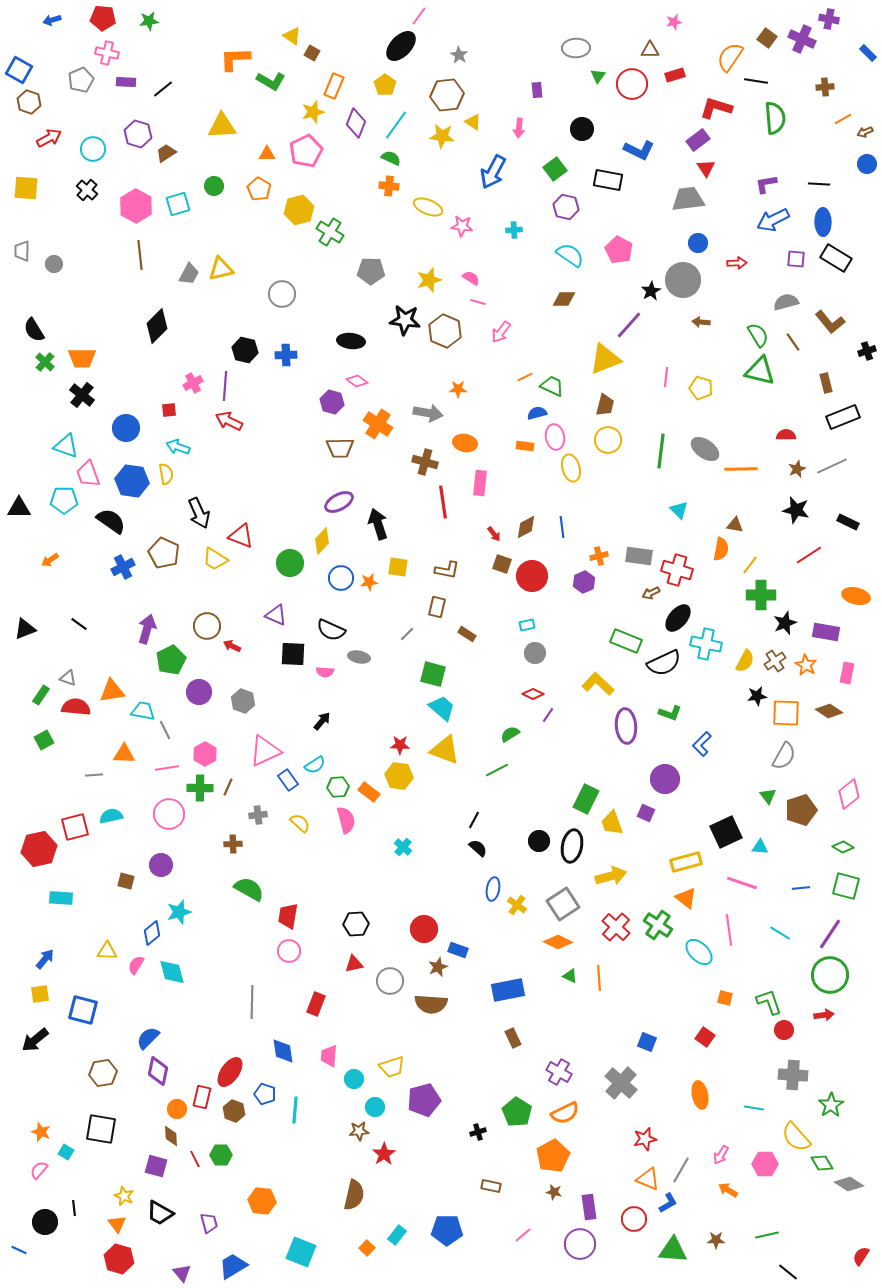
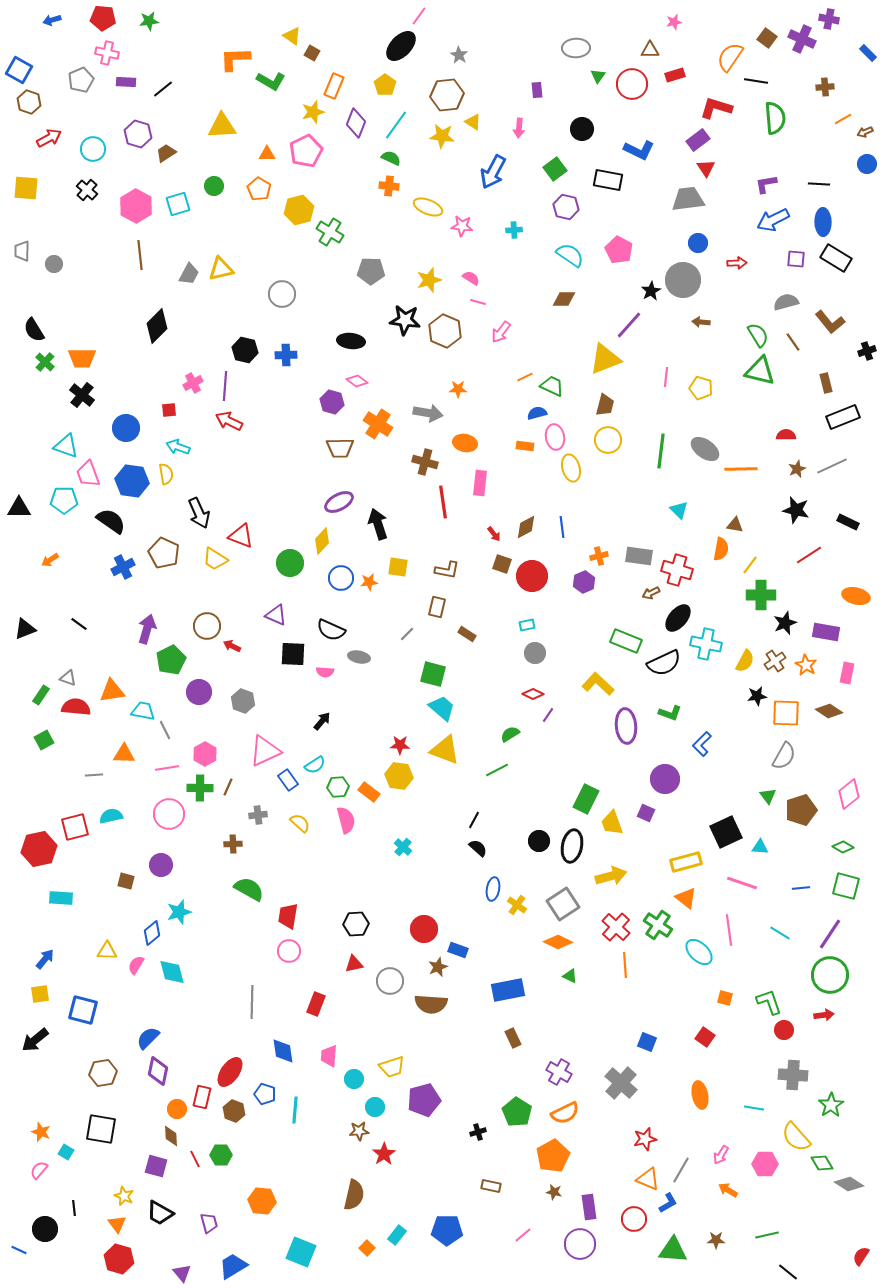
orange line at (599, 978): moved 26 px right, 13 px up
black circle at (45, 1222): moved 7 px down
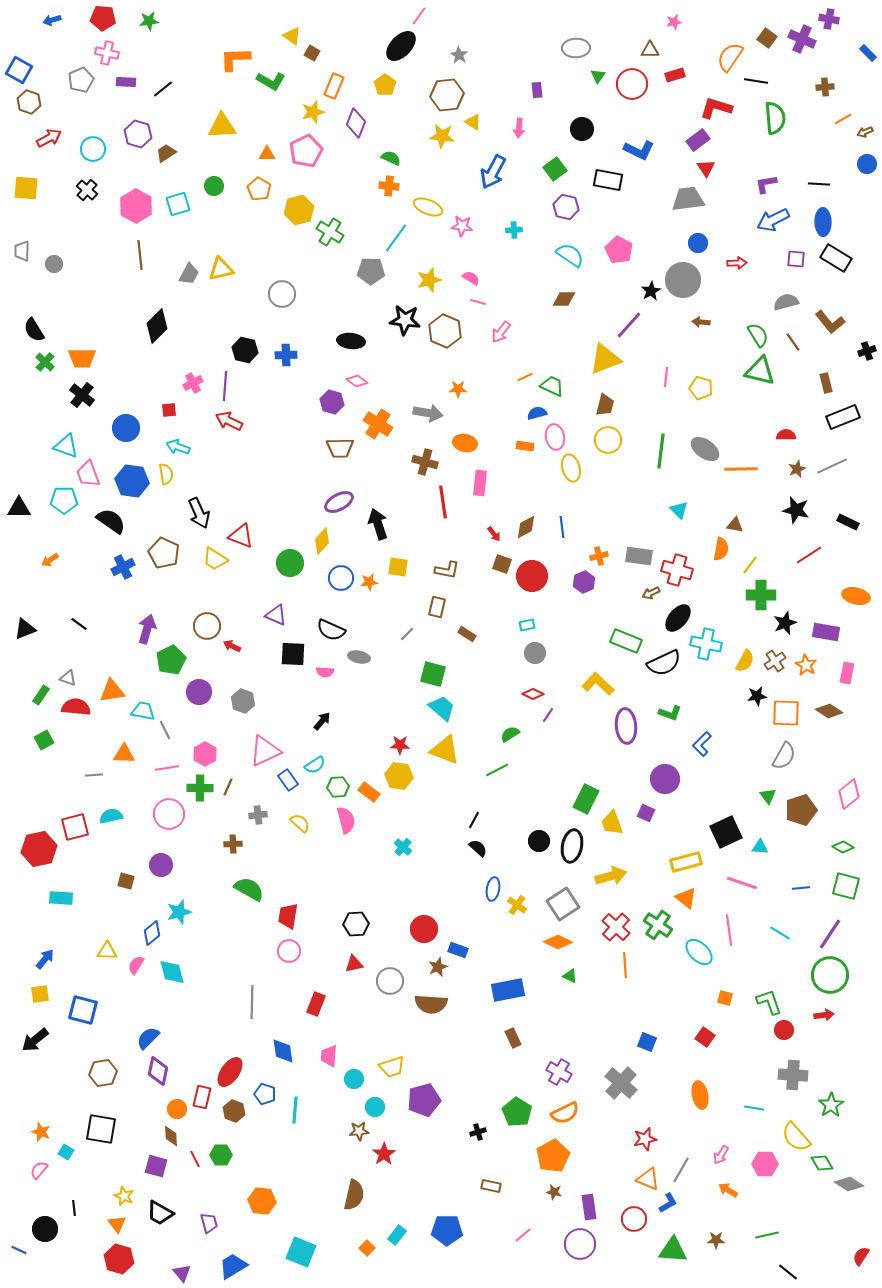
cyan line at (396, 125): moved 113 px down
